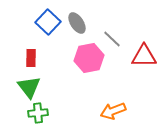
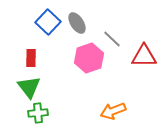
pink hexagon: rotated 8 degrees counterclockwise
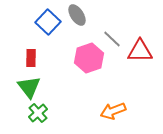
gray ellipse: moved 8 px up
red triangle: moved 4 px left, 5 px up
green cross: rotated 36 degrees counterclockwise
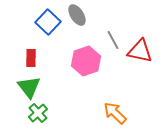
gray line: moved 1 px right, 1 px down; rotated 18 degrees clockwise
red triangle: rotated 12 degrees clockwise
pink hexagon: moved 3 px left, 3 px down
orange arrow: moved 2 px right, 2 px down; rotated 65 degrees clockwise
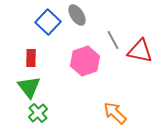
pink hexagon: moved 1 px left
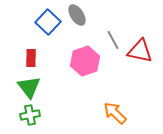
green cross: moved 8 px left, 2 px down; rotated 30 degrees clockwise
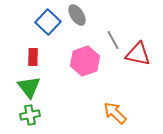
red triangle: moved 2 px left, 3 px down
red rectangle: moved 2 px right, 1 px up
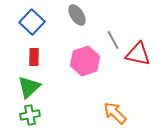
blue square: moved 16 px left
red rectangle: moved 1 px right
green triangle: rotated 25 degrees clockwise
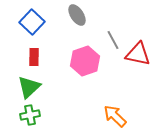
orange arrow: moved 3 px down
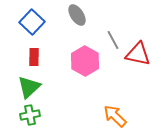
pink hexagon: rotated 12 degrees counterclockwise
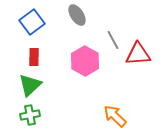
blue square: rotated 10 degrees clockwise
red triangle: rotated 16 degrees counterclockwise
green triangle: moved 1 px right, 2 px up
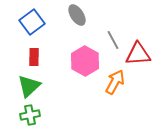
green triangle: moved 1 px left, 1 px down
orange arrow: moved 34 px up; rotated 75 degrees clockwise
